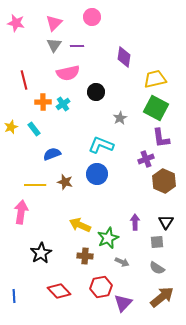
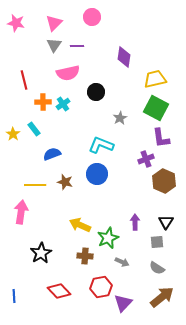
yellow star: moved 2 px right, 7 px down; rotated 16 degrees counterclockwise
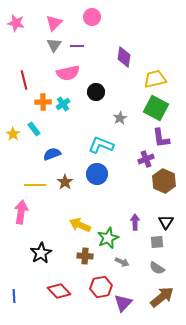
brown star: rotated 21 degrees clockwise
